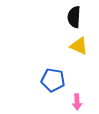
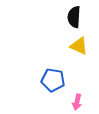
pink arrow: rotated 14 degrees clockwise
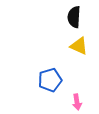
blue pentagon: moved 3 px left; rotated 25 degrees counterclockwise
pink arrow: rotated 21 degrees counterclockwise
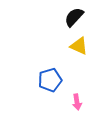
black semicircle: rotated 40 degrees clockwise
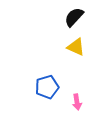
yellow triangle: moved 3 px left, 1 px down
blue pentagon: moved 3 px left, 7 px down
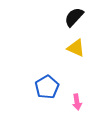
yellow triangle: moved 1 px down
blue pentagon: rotated 15 degrees counterclockwise
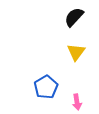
yellow triangle: moved 4 px down; rotated 42 degrees clockwise
blue pentagon: moved 1 px left
